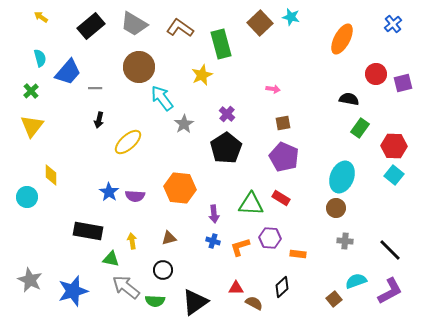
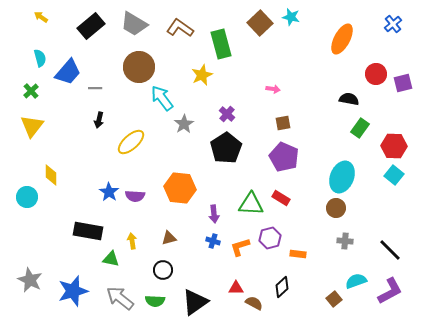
yellow ellipse at (128, 142): moved 3 px right
purple hexagon at (270, 238): rotated 20 degrees counterclockwise
gray arrow at (126, 287): moved 6 px left, 11 px down
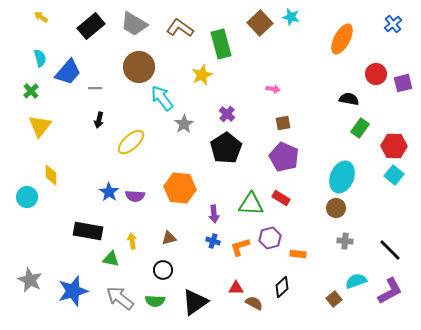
yellow triangle at (32, 126): moved 8 px right
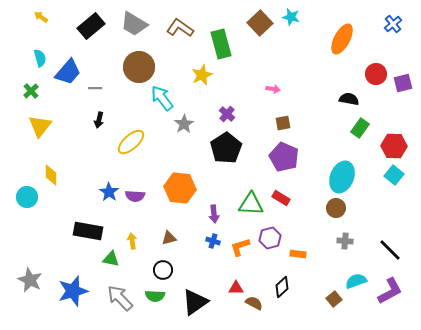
gray arrow at (120, 298): rotated 8 degrees clockwise
green semicircle at (155, 301): moved 5 px up
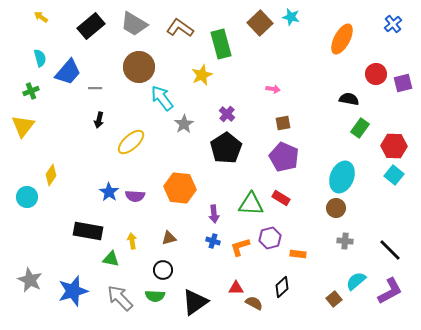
green cross at (31, 91): rotated 21 degrees clockwise
yellow triangle at (40, 126): moved 17 px left
yellow diamond at (51, 175): rotated 35 degrees clockwise
cyan semicircle at (356, 281): rotated 20 degrees counterclockwise
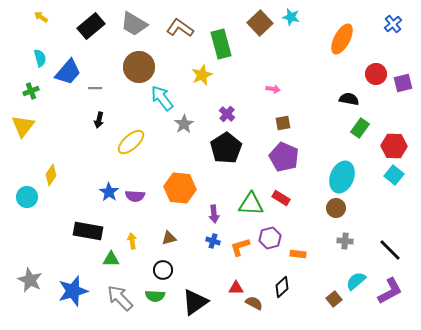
green triangle at (111, 259): rotated 12 degrees counterclockwise
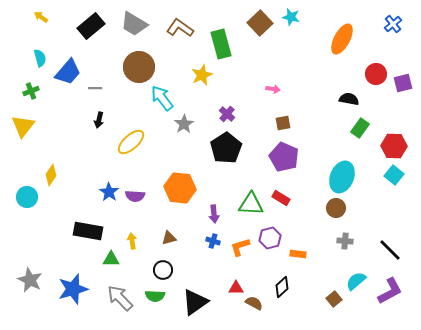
blue star at (73, 291): moved 2 px up
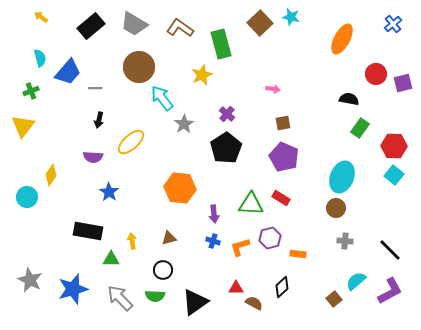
purple semicircle at (135, 196): moved 42 px left, 39 px up
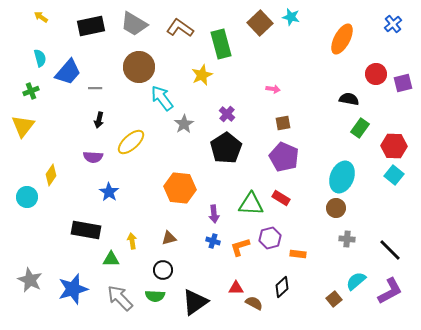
black rectangle at (91, 26): rotated 28 degrees clockwise
black rectangle at (88, 231): moved 2 px left, 1 px up
gray cross at (345, 241): moved 2 px right, 2 px up
